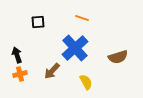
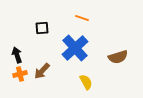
black square: moved 4 px right, 6 px down
brown arrow: moved 10 px left
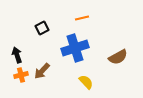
orange line: rotated 32 degrees counterclockwise
black square: rotated 24 degrees counterclockwise
blue cross: rotated 24 degrees clockwise
brown semicircle: rotated 12 degrees counterclockwise
orange cross: moved 1 px right, 1 px down
yellow semicircle: rotated 14 degrees counterclockwise
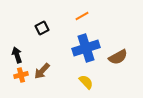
orange line: moved 2 px up; rotated 16 degrees counterclockwise
blue cross: moved 11 px right
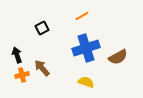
brown arrow: moved 3 px up; rotated 96 degrees clockwise
orange cross: moved 1 px right
yellow semicircle: rotated 28 degrees counterclockwise
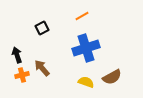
brown semicircle: moved 6 px left, 20 px down
